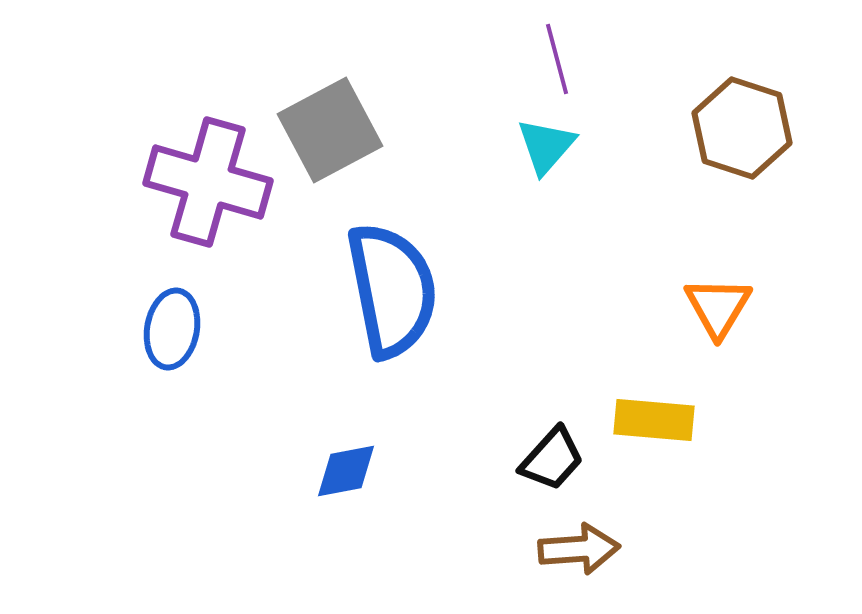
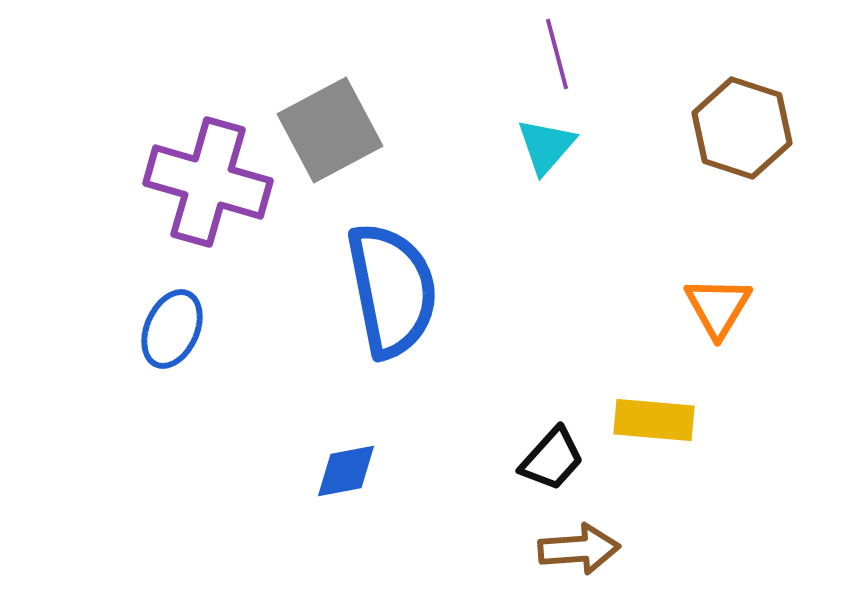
purple line: moved 5 px up
blue ellipse: rotated 14 degrees clockwise
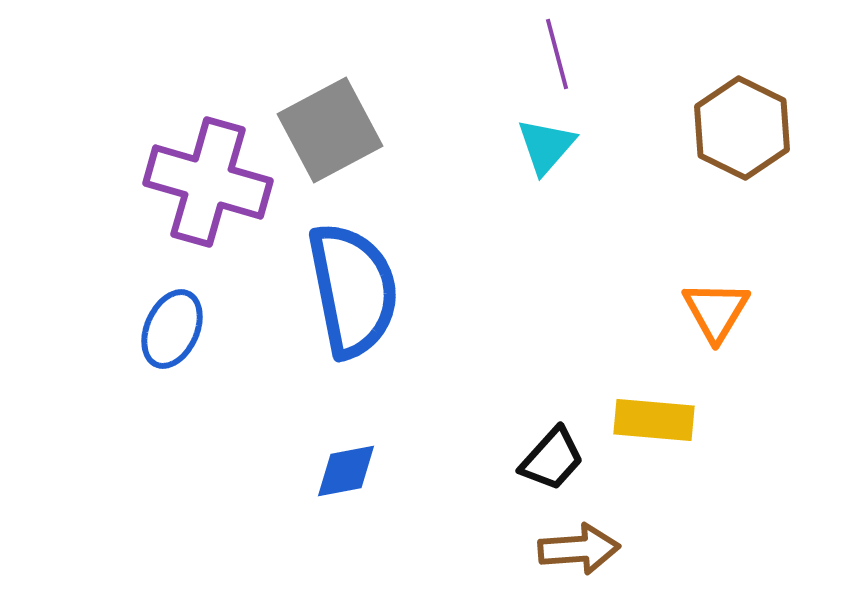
brown hexagon: rotated 8 degrees clockwise
blue semicircle: moved 39 px left
orange triangle: moved 2 px left, 4 px down
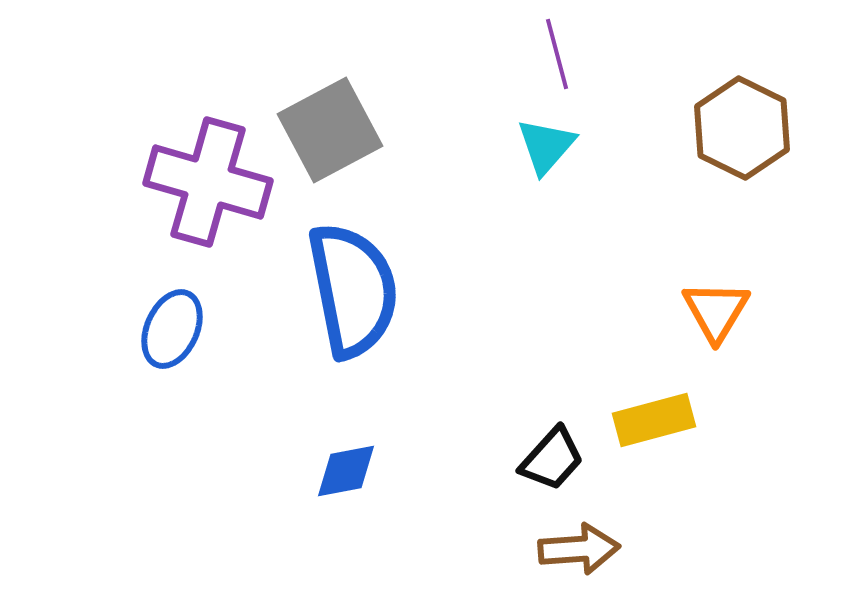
yellow rectangle: rotated 20 degrees counterclockwise
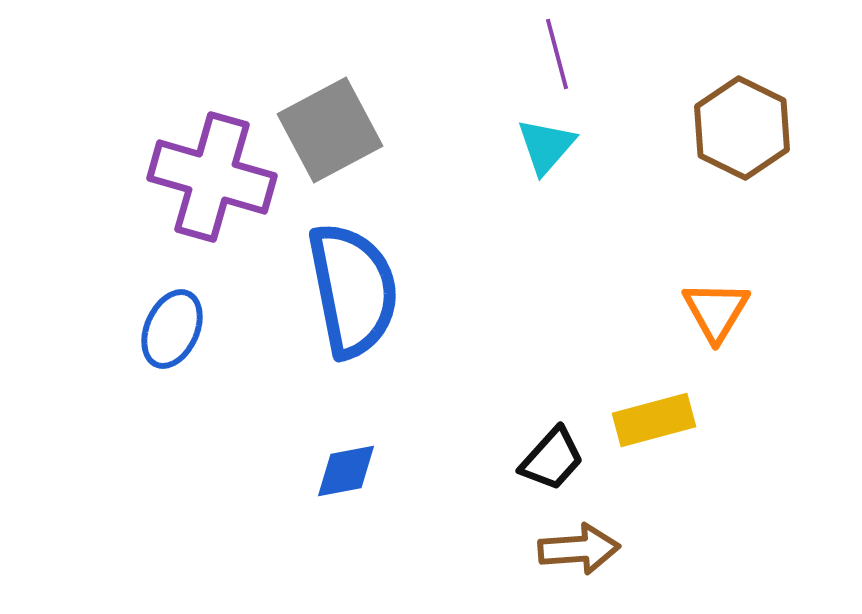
purple cross: moved 4 px right, 5 px up
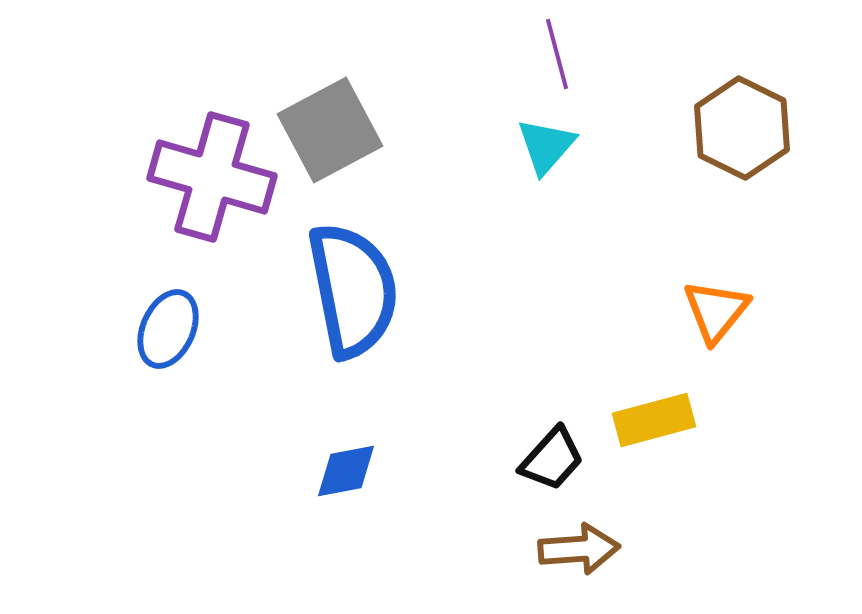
orange triangle: rotated 8 degrees clockwise
blue ellipse: moved 4 px left
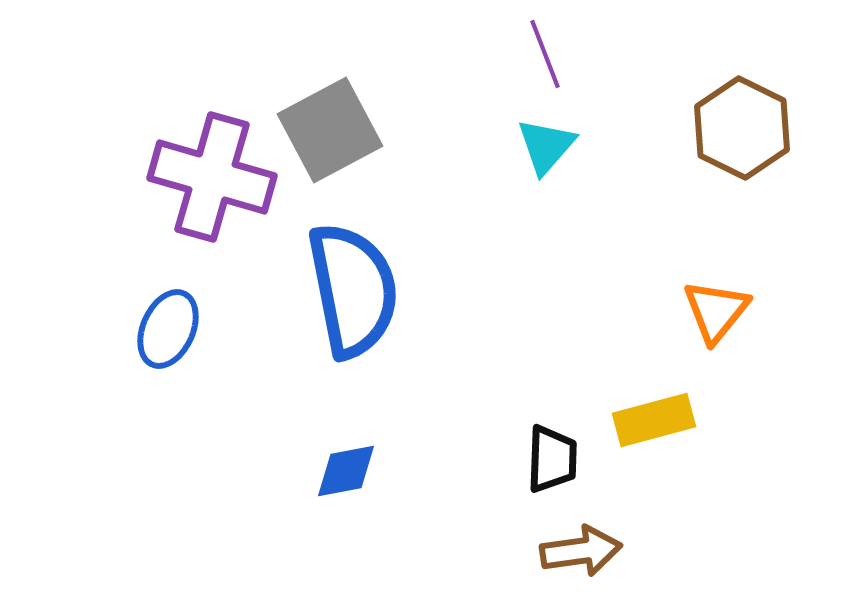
purple line: moved 12 px left; rotated 6 degrees counterclockwise
black trapezoid: rotated 40 degrees counterclockwise
brown arrow: moved 2 px right, 2 px down; rotated 4 degrees counterclockwise
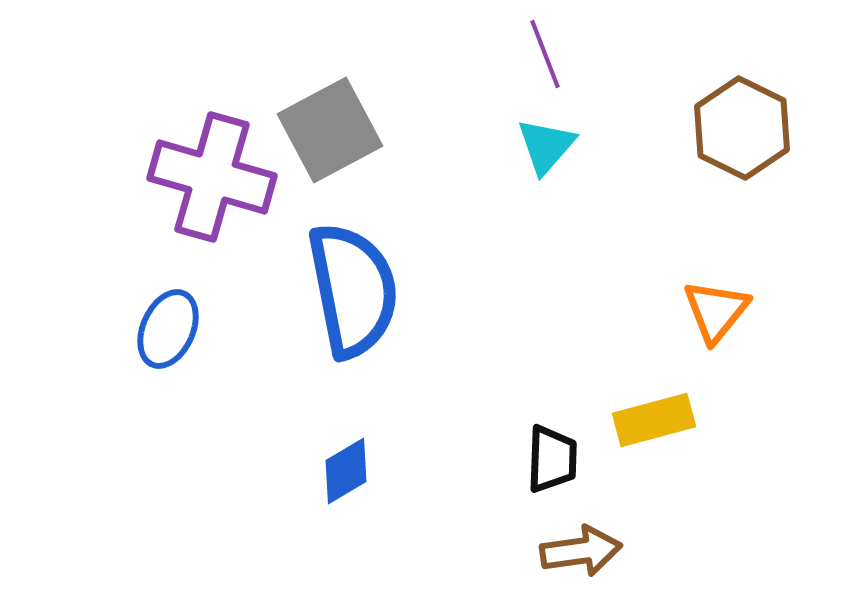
blue diamond: rotated 20 degrees counterclockwise
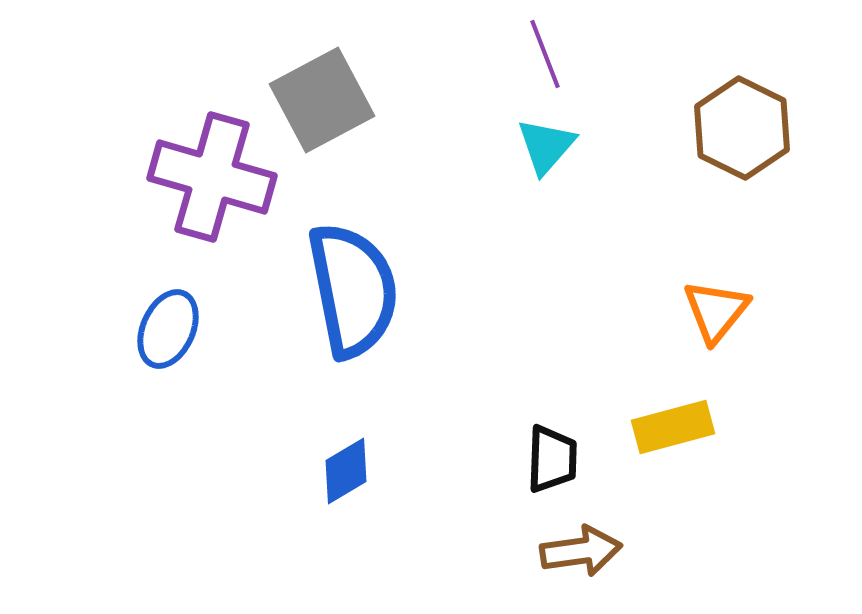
gray square: moved 8 px left, 30 px up
yellow rectangle: moved 19 px right, 7 px down
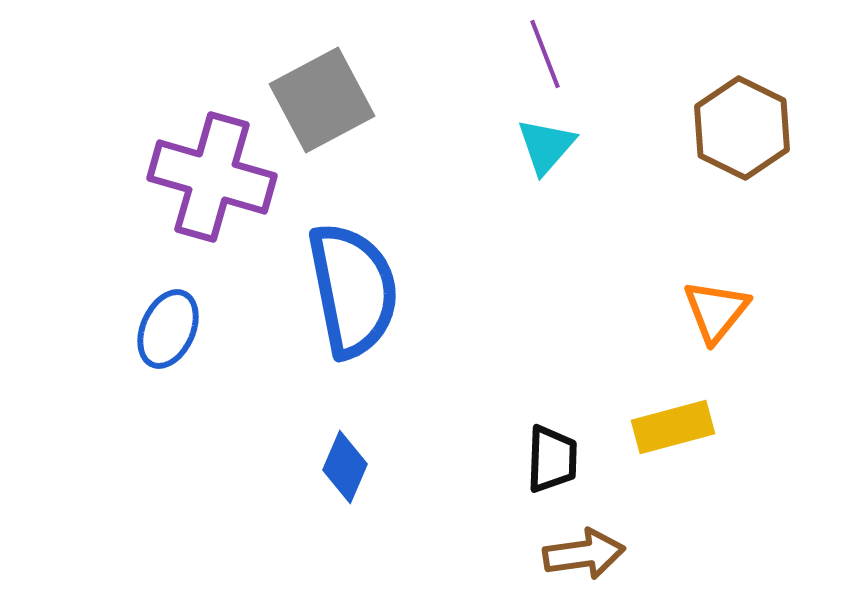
blue diamond: moved 1 px left, 4 px up; rotated 36 degrees counterclockwise
brown arrow: moved 3 px right, 3 px down
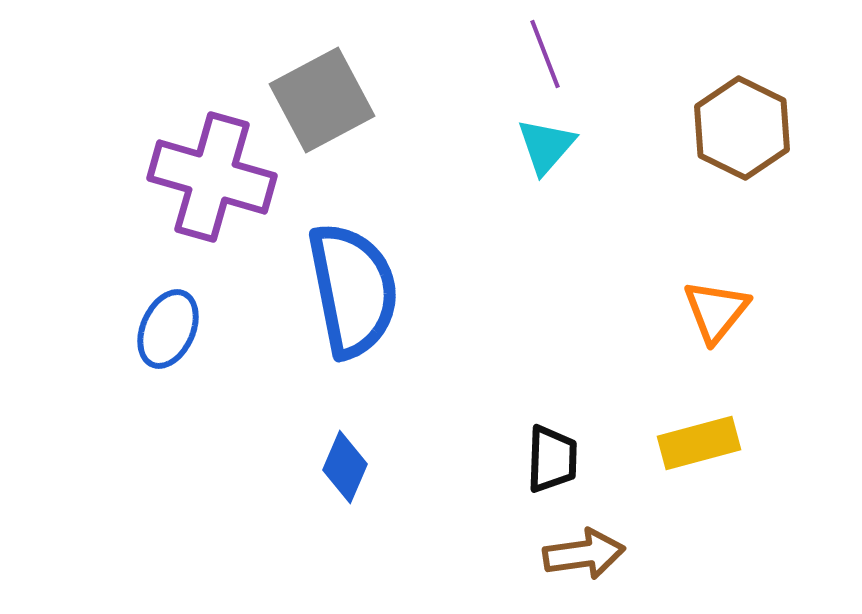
yellow rectangle: moved 26 px right, 16 px down
